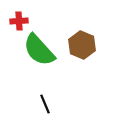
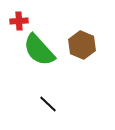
black line: moved 3 px right; rotated 24 degrees counterclockwise
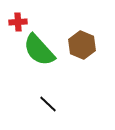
red cross: moved 1 px left, 1 px down
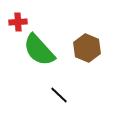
brown hexagon: moved 5 px right, 3 px down
black line: moved 11 px right, 9 px up
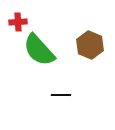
brown hexagon: moved 3 px right, 3 px up
black line: moved 2 px right; rotated 42 degrees counterclockwise
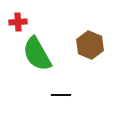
green semicircle: moved 2 px left, 4 px down; rotated 12 degrees clockwise
